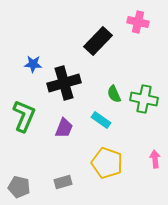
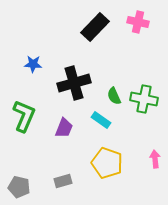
black rectangle: moved 3 px left, 14 px up
black cross: moved 10 px right
green semicircle: moved 2 px down
gray rectangle: moved 1 px up
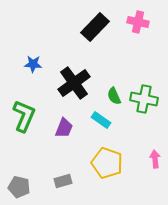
black cross: rotated 20 degrees counterclockwise
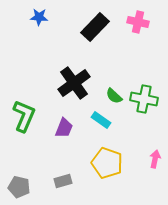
blue star: moved 6 px right, 47 px up
green semicircle: rotated 24 degrees counterclockwise
pink arrow: rotated 18 degrees clockwise
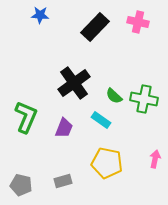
blue star: moved 1 px right, 2 px up
green L-shape: moved 2 px right, 1 px down
yellow pentagon: rotated 8 degrees counterclockwise
gray pentagon: moved 2 px right, 2 px up
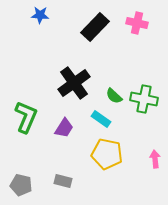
pink cross: moved 1 px left, 1 px down
cyan rectangle: moved 1 px up
purple trapezoid: rotated 10 degrees clockwise
pink arrow: rotated 18 degrees counterclockwise
yellow pentagon: moved 9 px up
gray rectangle: rotated 30 degrees clockwise
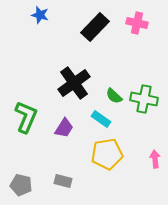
blue star: rotated 12 degrees clockwise
yellow pentagon: rotated 20 degrees counterclockwise
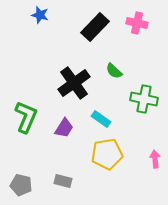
green semicircle: moved 25 px up
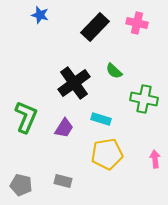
cyan rectangle: rotated 18 degrees counterclockwise
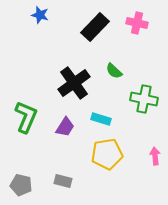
purple trapezoid: moved 1 px right, 1 px up
pink arrow: moved 3 px up
